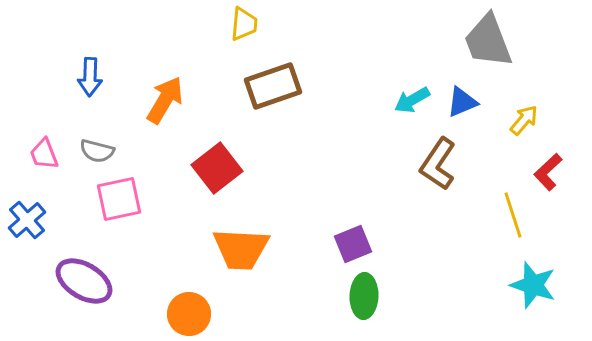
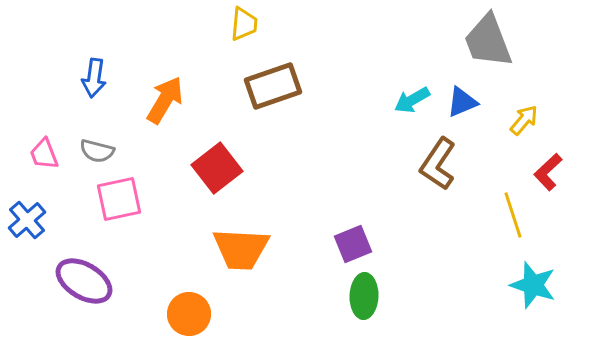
blue arrow: moved 4 px right, 1 px down; rotated 6 degrees clockwise
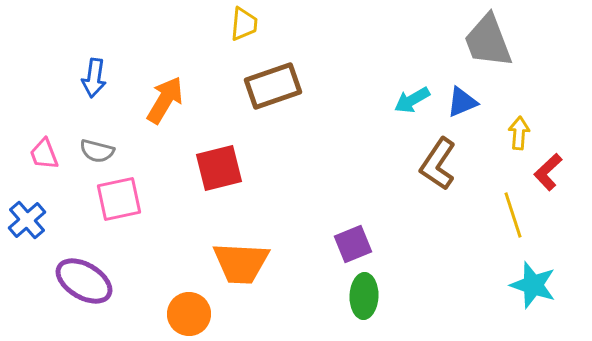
yellow arrow: moved 5 px left, 13 px down; rotated 36 degrees counterclockwise
red square: moved 2 px right; rotated 24 degrees clockwise
orange trapezoid: moved 14 px down
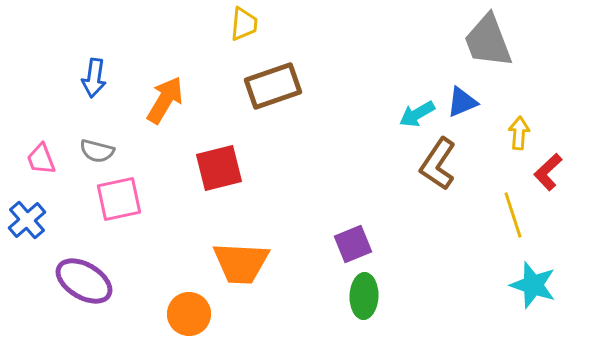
cyan arrow: moved 5 px right, 14 px down
pink trapezoid: moved 3 px left, 5 px down
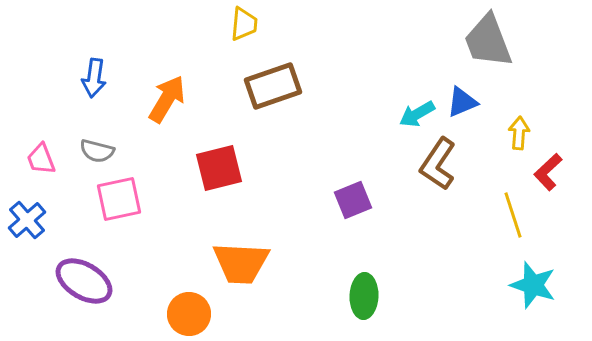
orange arrow: moved 2 px right, 1 px up
purple square: moved 44 px up
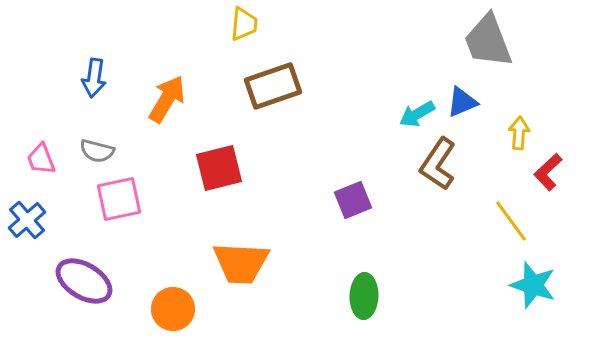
yellow line: moved 2 px left, 6 px down; rotated 18 degrees counterclockwise
orange circle: moved 16 px left, 5 px up
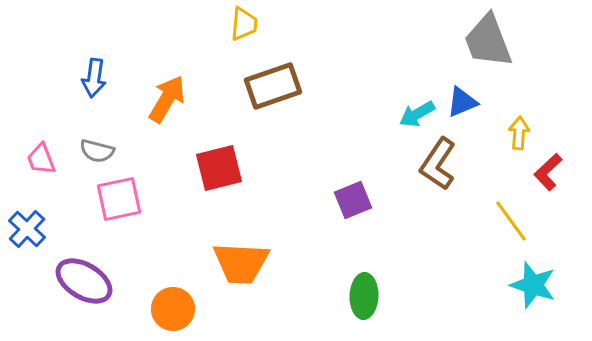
blue cross: moved 9 px down; rotated 6 degrees counterclockwise
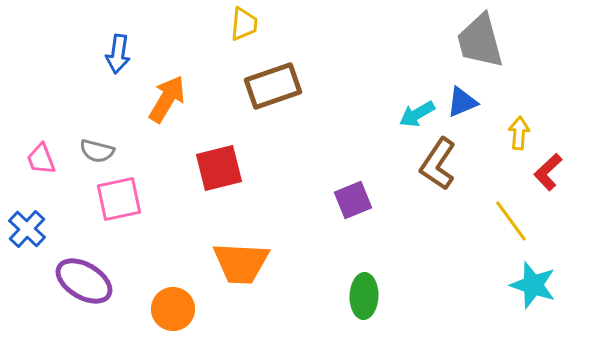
gray trapezoid: moved 8 px left; rotated 6 degrees clockwise
blue arrow: moved 24 px right, 24 px up
